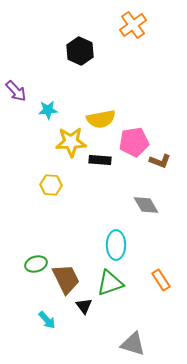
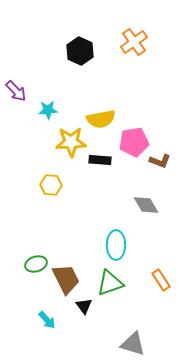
orange cross: moved 1 px right, 17 px down
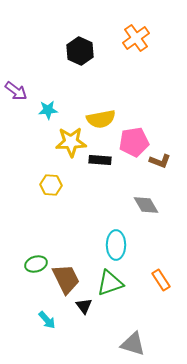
orange cross: moved 2 px right, 4 px up
purple arrow: rotated 10 degrees counterclockwise
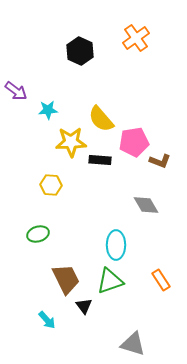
yellow semicircle: rotated 60 degrees clockwise
green ellipse: moved 2 px right, 30 px up
green triangle: moved 2 px up
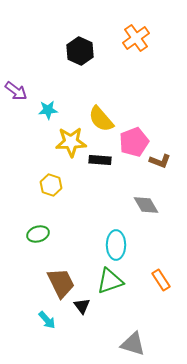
pink pentagon: rotated 12 degrees counterclockwise
yellow hexagon: rotated 15 degrees clockwise
brown trapezoid: moved 5 px left, 4 px down
black triangle: moved 2 px left
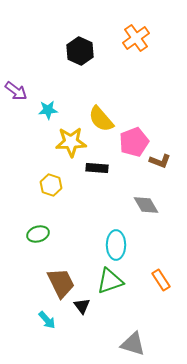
black rectangle: moved 3 px left, 8 px down
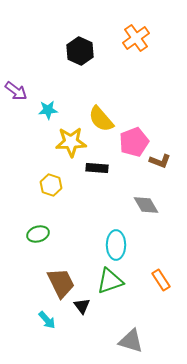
gray triangle: moved 2 px left, 3 px up
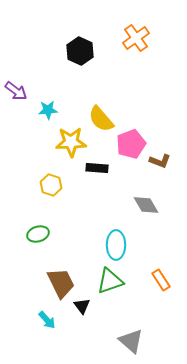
pink pentagon: moved 3 px left, 2 px down
gray triangle: rotated 24 degrees clockwise
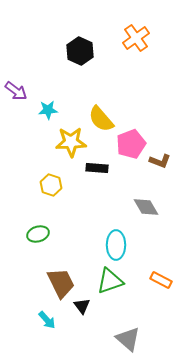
gray diamond: moved 2 px down
orange rectangle: rotated 30 degrees counterclockwise
gray triangle: moved 3 px left, 2 px up
